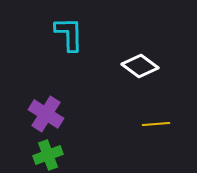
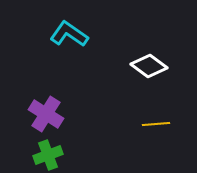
cyan L-shape: rotated 54 degrees counterclockwise
white diamond: moved 9 px right
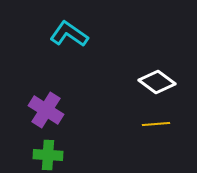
white diamond: moved 8 px right, 16 px down
purple cross: moved 4 px up
green cross: rotated 24 degrees clockwise
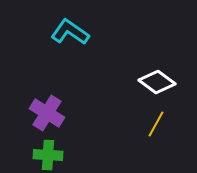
cyan L-shape: moved 1 px right, 2 px up
purple cross: moved 1 px right, 3 px down
yellow line: rotated 56 degrees counterclockwise
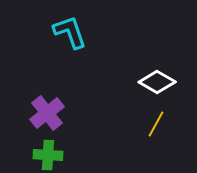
cyan L-shape: rotated 36 degrees clockwise
white diamond: rotated 6 degrees counterclockwise
purple cross: rotated 20 degrees clockwise
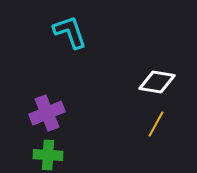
white diamond: rotated 21 degrees counterclockwise
purple cross: rotated 16 degrees clockwise
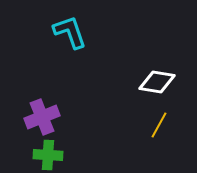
purple cross: moved 5 px left, 4 px down
yellow line: moved 3 px right, 1 px down
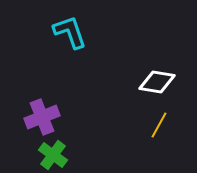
green cross: moved 5 px right; rotated 32 degrees clockwise
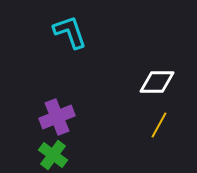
white diamond: rotated 9 degrees counterclockwise
purple cross: moved 15 px right
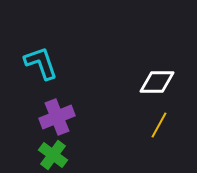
cyan L-shape: moved 29 px left, 31 px down
